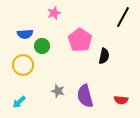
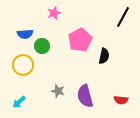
pink pentagon: rotated 10 degrees clockwise
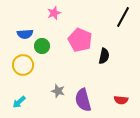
pink pentagon: rotated 20 degrees counterclockwise
purple semicircle: moved 2 px left, 4 px down
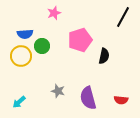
pink pentagon: rotated 30 degrees clockwise
yellow circle: moved 2 px left, 9 px up
purple semicircle: moved 5 px right, 2 px up
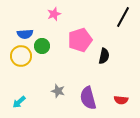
pink star: moved 1 px down
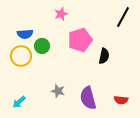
pink star: moved 7 px right
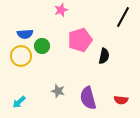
pink star: moved 4 px up
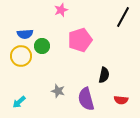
black semicircle: moved 19 px down
purple semicircle: moved 2 px left, 1 px down
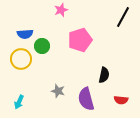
yellow circle: moved 3 px down
cyan arrow: rotated 24 degrees counterclockwise
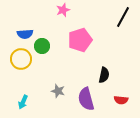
pink star: moved 2 px right
cyan arrow: moved 4 px right
